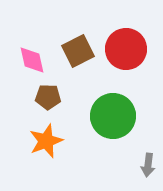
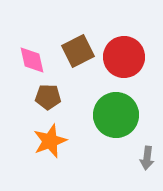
red circle: moved 2 px left, 8 px down
green circle: moved 3 px right, 1 px up
orange star: moved 4 px right
gray arrow: moved 1 px left, 7 px up
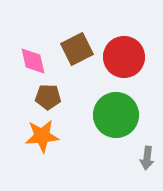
brown square: moved 1 px left, 2 px up
pink diamond: moved 1 px right, 1 px down
orange star: moved 8 px left, 5 px up; rotated 16 degrees clockwise
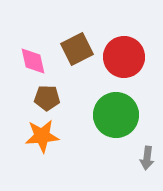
brown pentagon: moved 1 px left, 1 px down
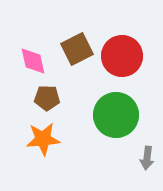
red circle: moved 2 px left, 1 px up
orange star: moved 1 px right, 3 px down
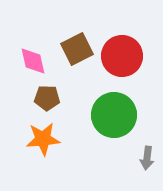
green circle: moved 2 px left
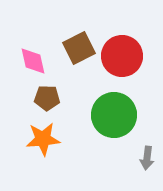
brown square: moved 2 px right, 1 px up
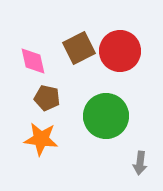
red circle: moved 2 px left, 5 px up
brown pentagon: rotated 10 degrees clockwise
green circle: moved 8 px left, 1 px down
orange star: moved 2 px left; rotated 12 degrees clockwise
gray arrow: moved 7 px left, 5 px down
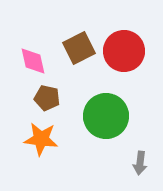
red circle: moved 4 px right
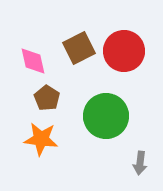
brown pentagon: rotated 20 degrees clockwise
